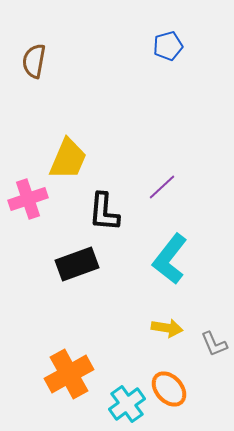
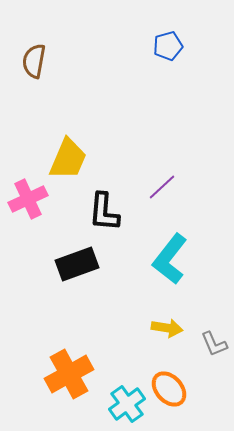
pink cross: rotated 6 degrees counterclockwise
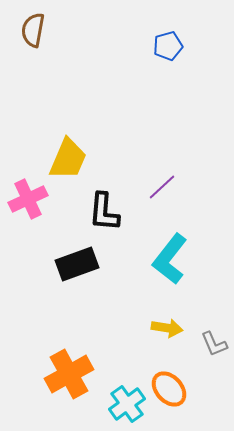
brown semicircle: moved 1 px left, 31 px up
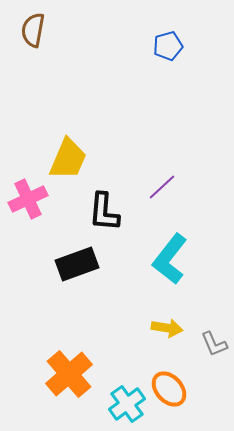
orange cross: rotated 12 degrees counterclockwise
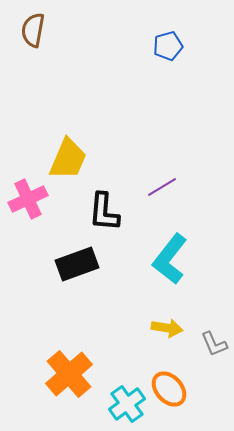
purple line: rotated 12 degrees clockwise
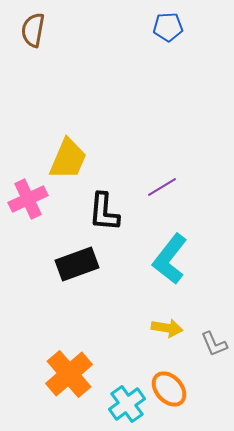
blue pentagon: moved 19 px up; rotated 12 degrees clockwise
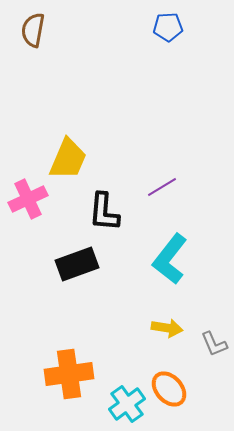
orange cross: rotated 33 degrees clockwise
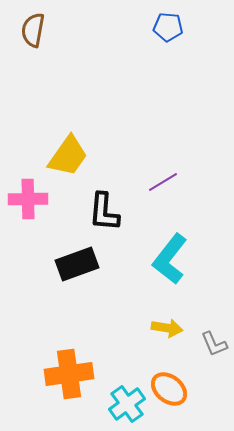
blue pentagon: rotated 8 degrees clockwise
yellow trapezoid: moved 3 px up; rotated 12 degrees clockwise
purple line: moved 1 px right, 5 px up
pink cross: rotated 24 degrees clockwise
orange ellipse: rotated 9 degrees counterclockwise
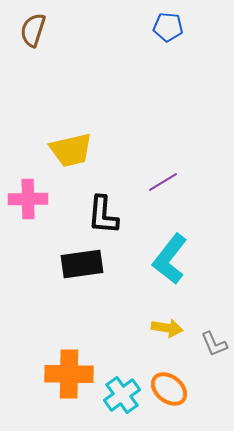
brown semicircle: rotated 8 degrees clockwise
yellow trapezoid: moved 3 px right, 6 px up; rotated 42 degrees clockwise
black L-shape: moved 1 px left, 3 px down
black rectangle: moved 5 px right; rotated 12 degrees clockwise
orange cross: rotated 9 degrees clockwise
cyan cross: moved 5 px left, 9 px up
